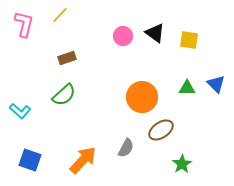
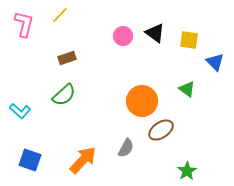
blue triangle: moved 1 px left, 22 px up
green triangle: moved 1 px down; rotated 36 degrees clockwise
orange circle: moved 4 px down
green star: moved 5 px right, 7 px down
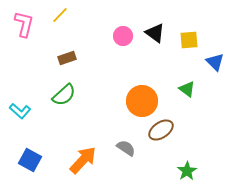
yellow square: rotated 12 degrees counterclockwise
gray semicircle: rotated 84 degrees counterclockwise
blue square: rotated 10 degrees clockwise
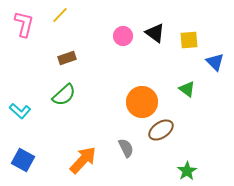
orange circle: moved 1 px down
gray semicircle: rotated 30 degrees clockwise
blue square: moved 7 px left
